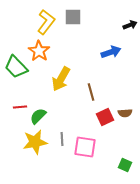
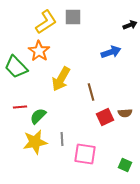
yellow L-shape: rotated 20 degrees clockwise
pink square: moved 7 px down
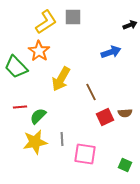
brown line: rotated 12 degrees counterclockwise
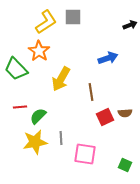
blue arrow: moved 3 px left, 6 px down
green trapezoid: moved 2 px down
brown line: rotated 18 degrees clockwise
gray line: moved 1 px left, 1 px up
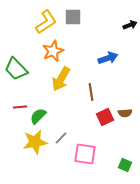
orange star: moved 14 px right; rotated 15 degrees clockwise
gray line: rotated 48 degrees clockwise
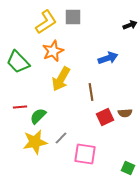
green trapezoid: moved 2 px right, 7 px up
green square: moved 3 px right, 3 px down
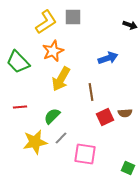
black arrow: rotated 40 degrees clockwise
green semicircle: moved 14 px right
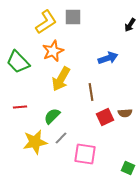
black arrow: rotated 104 degrees clockwise
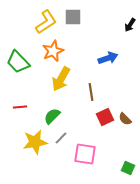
brown semicircle: moved 6 px down; rotated 48 degrees clockwise
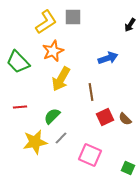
pink square: moved 5 px right, 1 px down; rotated 15 degrees clockwise
